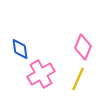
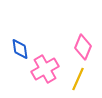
pink cross: moved 4 px right, 5 px up
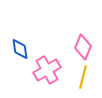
pink cross: moved 2 px right, 1 px down
yellow line: moved 5 px right, 2 px up; rotated 10 degrees counterclockwise
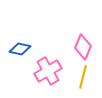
blue diamond: rotated 70 degrees counterclockwise
pink cross: moved 1 px right, 1 px down
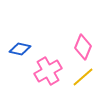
yellow line: rotated 35 degrees clockwise
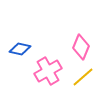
pink diamond: moved 2 px left
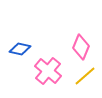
pink cross: rotated 20 degrees counterclockwise
yellow line: moved 2 px right, 1 px up
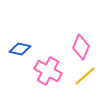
pink cross: rotated 12 degrees counterclockwise
